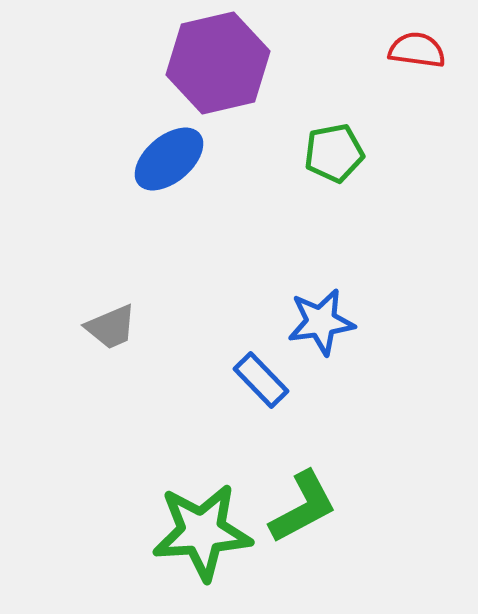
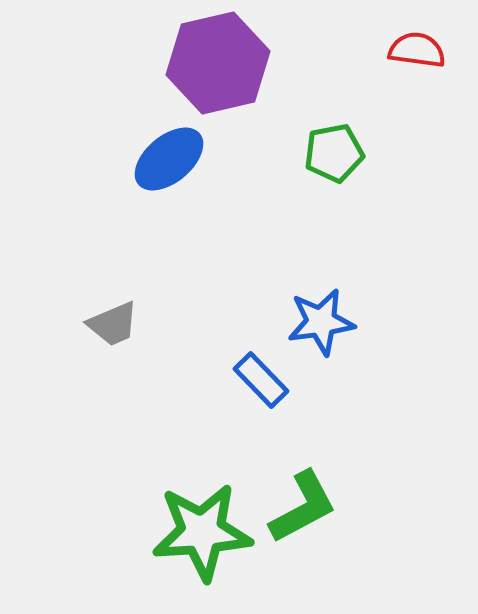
gray trapezoid: moved 2 px right, 3 px up
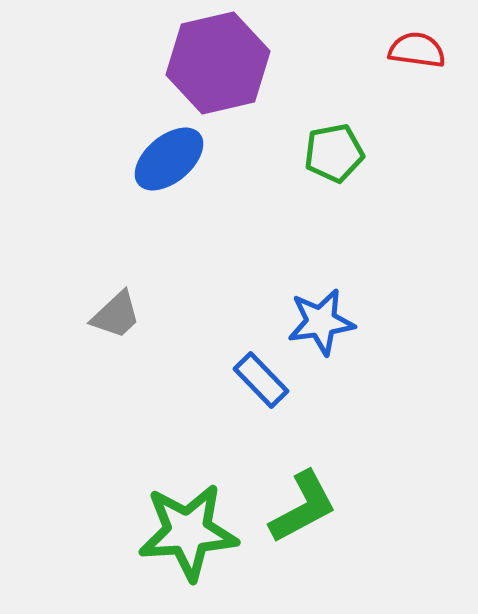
gray trapezoid: moved 3 px right, 9 px up; rotated 20 degrees counterclockwise
green star: moved 14 px left
